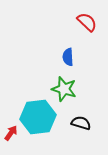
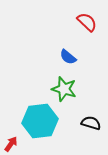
blue semicircle: rotated 48 degrees counterclockwise
cyan hexagon: moved 2 px right, 4 px down
black semicircle: moved 10 px right
red arrow: moved 11 px down
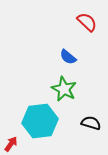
green star: rotated 10 degrees clockwise
